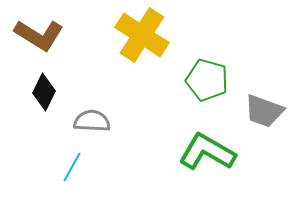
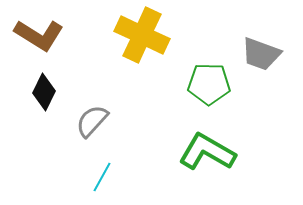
yellow cross: rotated 8 degrees counterclockwise
green pentagon: moved 2 px right, 4 px down; rotated 15 degrees counterclockwise
gray trapezoid: moved 3 px left, 57 px up
gray semicircle: rotated 51 degrees counterclockwise
cyan line: moved 30 px right, 10 px down
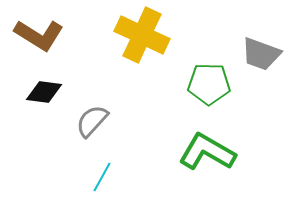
black diamond: rotated 72 degrees clockwise
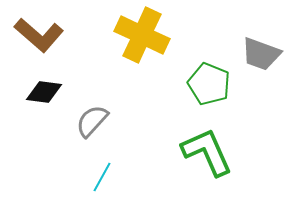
brown L-shape: rotated 9 degrees clockwise
green pentagon: rotated 21 degrees clockwise
green L-shape: rotated 36 degrees clockwise
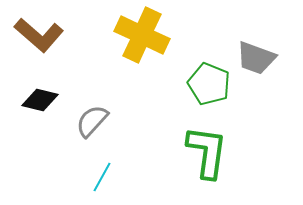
gray trapezoid: moved 5 px left, 4 px down
black diamond: moved 4 px left, 8 px down; rotated 6 degrees clockwise
green L-shape: rotated 32 degrees clockwise
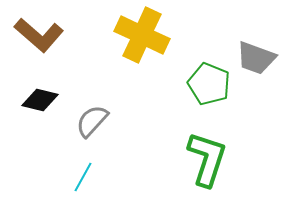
green L-shape: moved 7 px down; rotated 10 degrees clockwise
cyan line: moved 19 px left
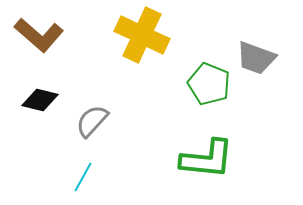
green L-shape: rotated 78 degrees clockwise
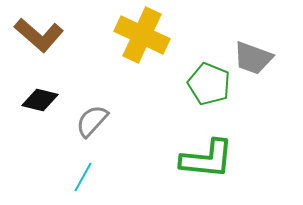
gray trapezoid: moved 3 px left
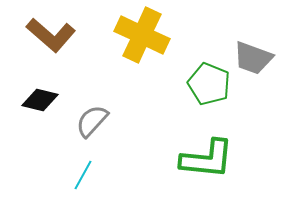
brown L-shape: moved 12 px right
cyan line: moved 2 px up
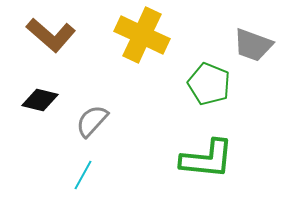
gray trapezoid: moved 13 px up
